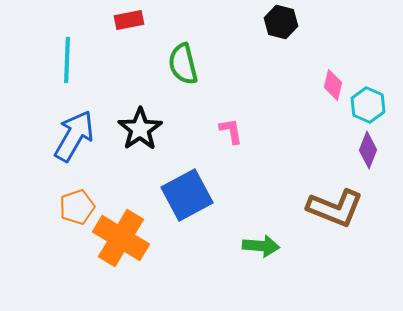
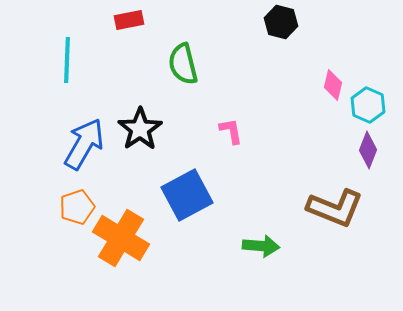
blue arrow: moved 10 px right, 8 px down
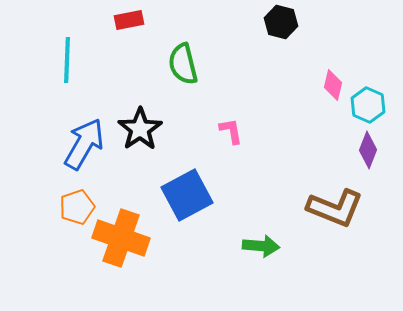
orange cross: rotated 12 degrees counterclockwise
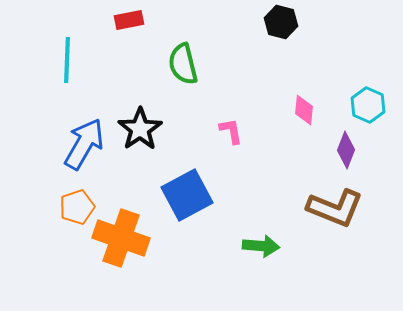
pink diamond: moved 29 px left, 25 px down; rotated 8 degrees counterclockwise
purple diamond: moved 22 px left
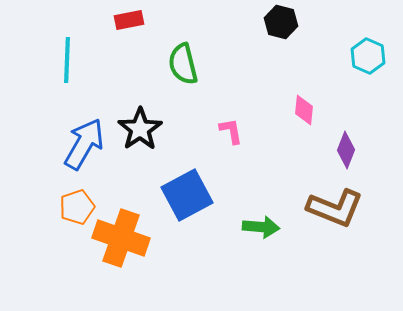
cyan hexagon: moved 49 px up
green arrow: moved 19 px up
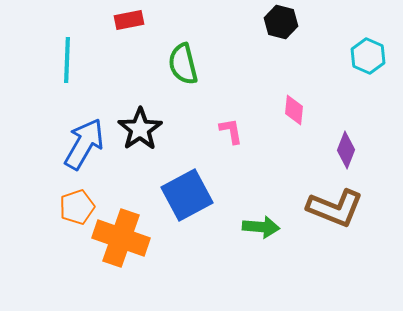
pink diamond: moved 10 px left
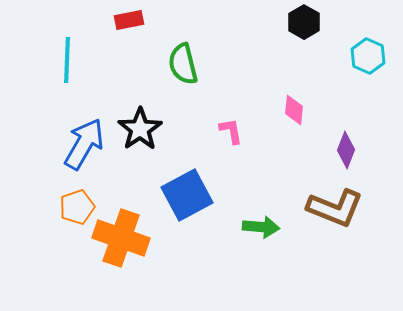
black hexagon: moved 23 px right; rotated 16 degrees clockwise
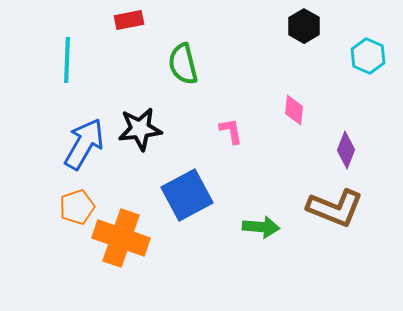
black hexagon: moved 4 px down
black star: rotated 27 degrees clockwise
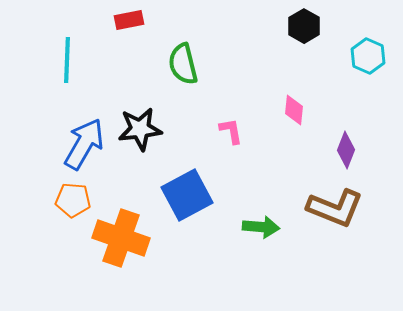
orange pentagon: moved 4 px left, 7 px up; rotated 24 degrees clockwise
